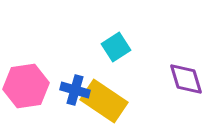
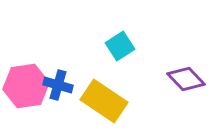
cyan square: moved 4 px right, 1 px up
purple diamond: rotated 27 degrees counterclockwise
blue cross: moved 17 px left, 5 px up
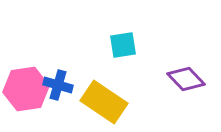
cyan square: moved 3 px right, 1 px up; rotated 24 degrees clockwise
pink hexagon: moved 3 px down
yellow rectangle: moved 1 px down
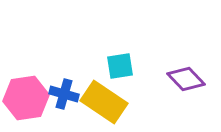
cyan square: moved 3 px left, 21 px down
blue cross: moved 6 px right, 9 px down
pink hexagon: moved 9 px down
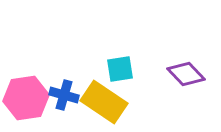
cyan square: moved 3 px down
purple diamond: moved 5 px up
blue cross: moved 1 px down
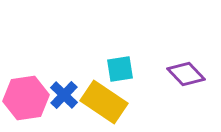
blue cross: rotated 28 degrees clockwise
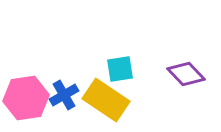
blue cross: rotated 16 degrees clockwise
yellow rectangle: moved 2 px right, 2 px up
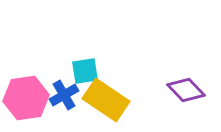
cyan square: moved 35 px left, 2 px down
purple diamond: moved 16 px down
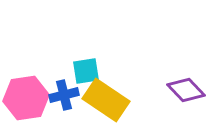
cyan square: moved 1 px right
blue cross: rotated 16 degrees clockwise
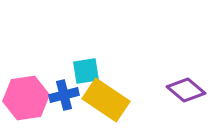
purple diamond: rotated 6 degrees counterclockwise
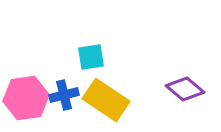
cyan square: moved 5 px right, 14 px up
purple diamond: moved 1 px left, 1 px up
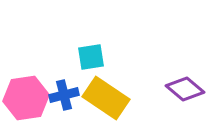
yellow rectangle: moved 2 px up
